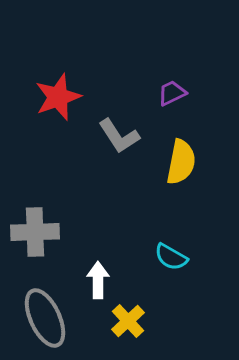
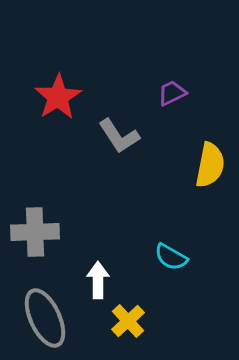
red star: rotated 12 degrees counterclockwise
yellow semicircle: moved 29 px right, 3 px down
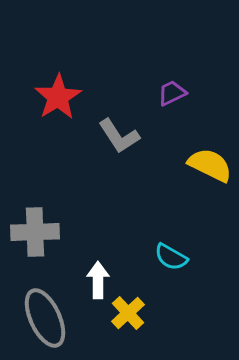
yellow semicircle: rotated 75 degrees counterclockwise
yellow cross: moved 8 px up
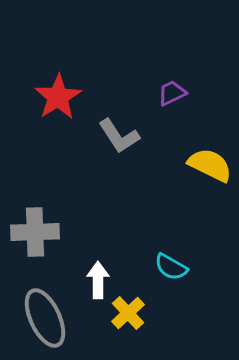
cyan semicircle: moved 10 px down
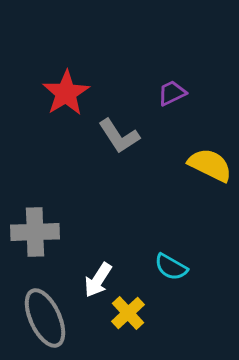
red star: moved 8 px right, 4 px up
white arrow: rotated 147 degrees counterclockwise
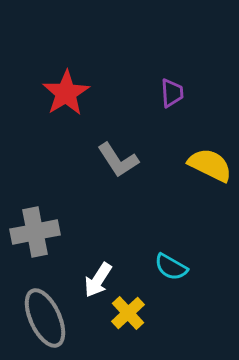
purple trapezoid: rotated 112 degrees clockwise
gray L-shape: moved 1 px left, 24 px down
gray cross: rotated 9 degrees counterclockwise
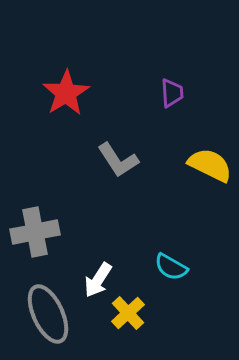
gray ellipse: moved 3 px right, 4 px up
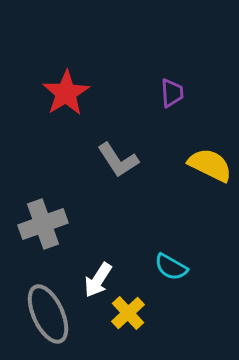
gray cross: moved 8 px right, 8 px up; rotated 9 degrees counterclockwise
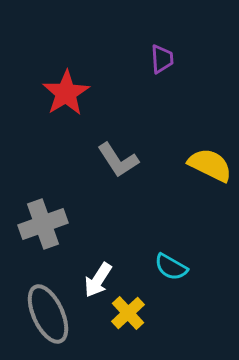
purple trapezoid: moved 10 px left, 34 px up
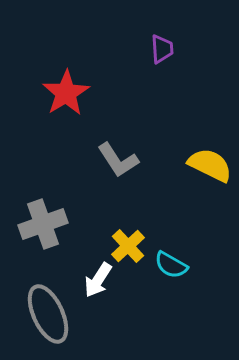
purple trapezoid: moved 10 px up
cyan semicircle: moved 2 px up
yellow cross: moved 67 px up
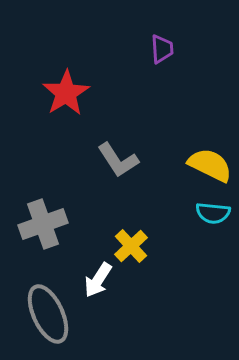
yellow cross: moved 3 px right
cyan semicircle: moved 42 px right, 52 px up; rotated 24 degrees counterclockwise
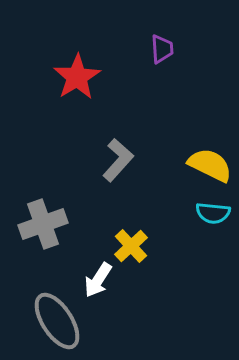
red star: moved 11 px right, 16 px up
gray L-shape: rotated 105 degrees counterclockwise
gray ellipse: moved 9 px right, 7 px down; rotated 8 degrees counterclockwise
